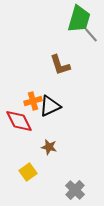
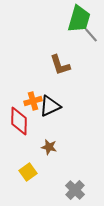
red diamond: rotated 28 degrees clockwise
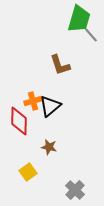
black triangle: rotated 15 degrees counterclockwise
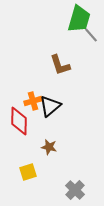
yellow square: rotated 18 degrees clockwise
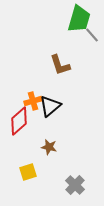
gray line: moved 1 px right
red diamond: rotated 48 degrees clockwise
gray cross: moved 5 px up
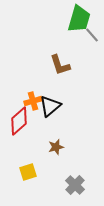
brown star: moved 7 px right; rotated 28 degrees counterclockwise
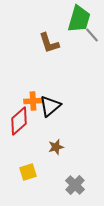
brown L-shape: moved 11 px left, 22 px up
orange cross: rotated 12 degrees clockwise
